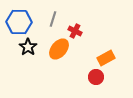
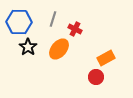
red cross: moved 2 px up
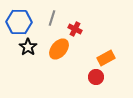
gray line: moved 1 px left, 1 px up
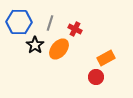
gray line: moved 2 px left, 5 px down
black star: moved 7 px right, 2 px up
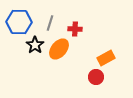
red cross: rotated 24 degrees counterclockwise
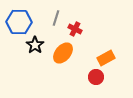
gray line: moved 6 px right, 5 px up
red cross: rotated 24 degrees clockwise
orange ellipse: moved 4 px right, 4 px down
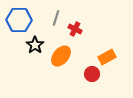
blue hexagon: moved 2 px up
orange ellipse: moved 2 px left, 3 px down
orange rectangle: moved 1 px right, 1 px up
red circle: moved 4 px left, 3 px up
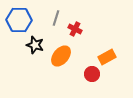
black star: rotated 18 degrees counterclockwise
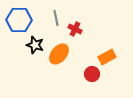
gray line: rotated 28 degrees counterclockwise
orange ellipse: moved 2 px left, 2 px up
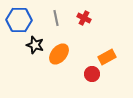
red cross: moved 9 px right, 11 px up
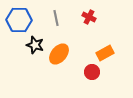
red cross: moved 5 px right, 1 px up
orange rectangle: moved 2 px left, 4 px up
red circle: moved 2 px up
